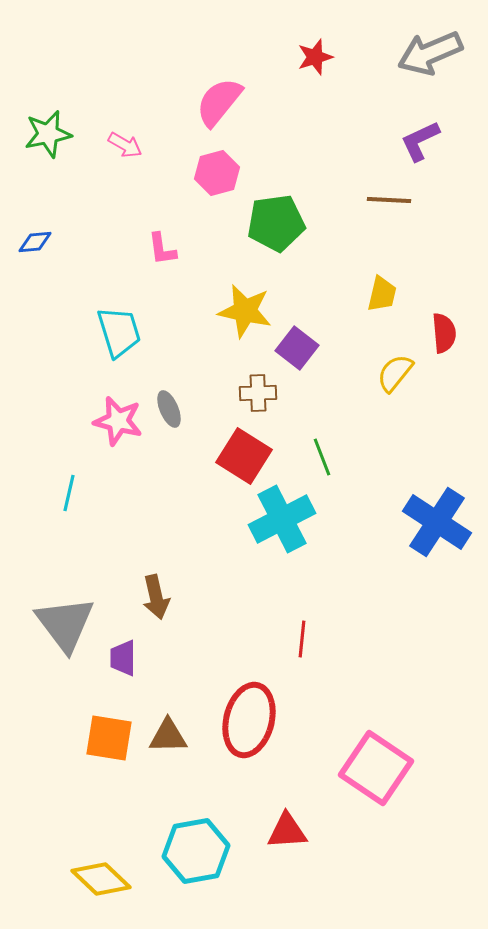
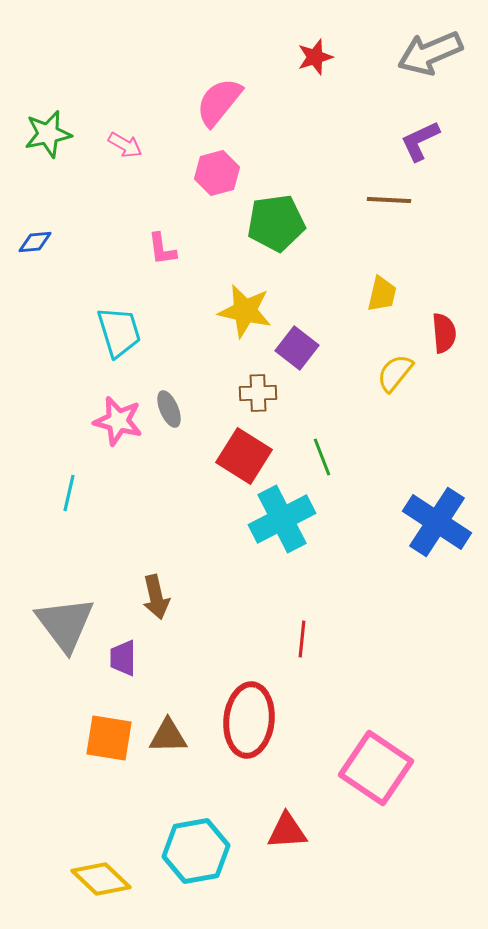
red ellipse: rotated 8 degrees counterclockwise
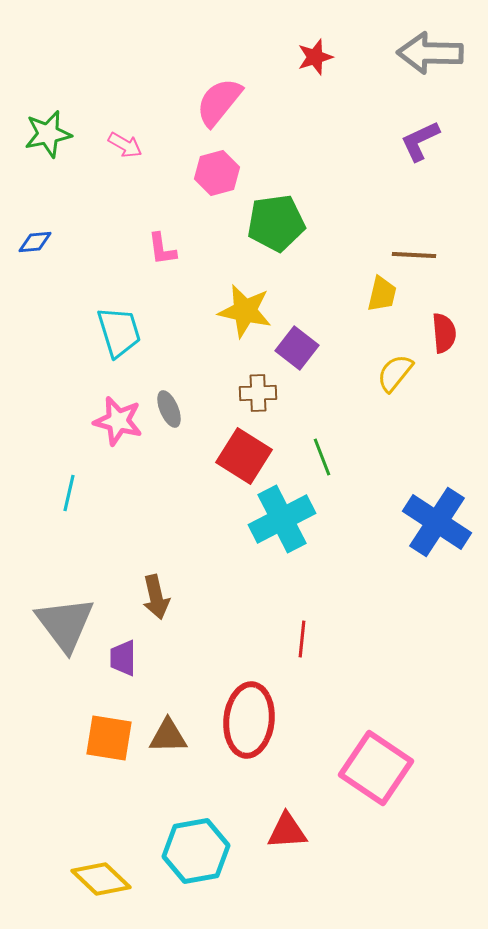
gray arrow: rotated 24 degrees clockwise
brown line: moved 25 px right, 55 px down
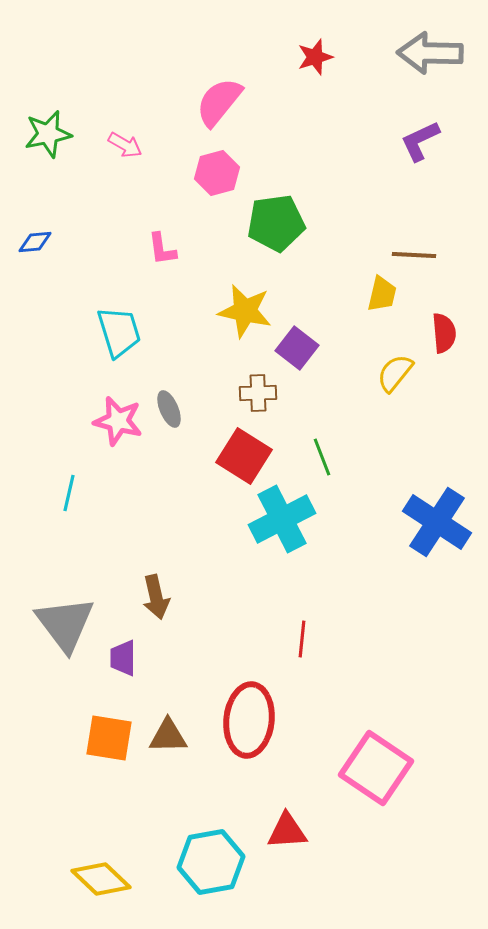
cyan hexagon: moved 15 px right, 11 px down
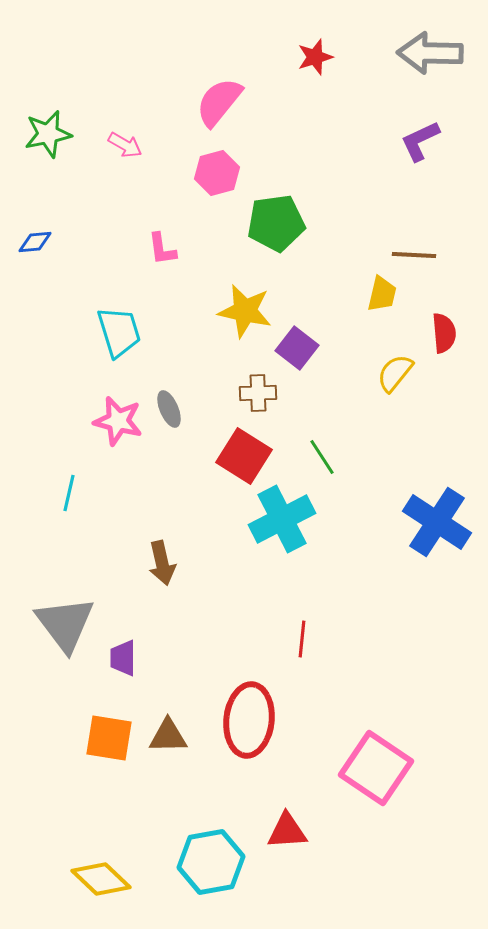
green line: rotated 12 degrees counterclockwise
brown arrow: moved 6 px right, 34 px up
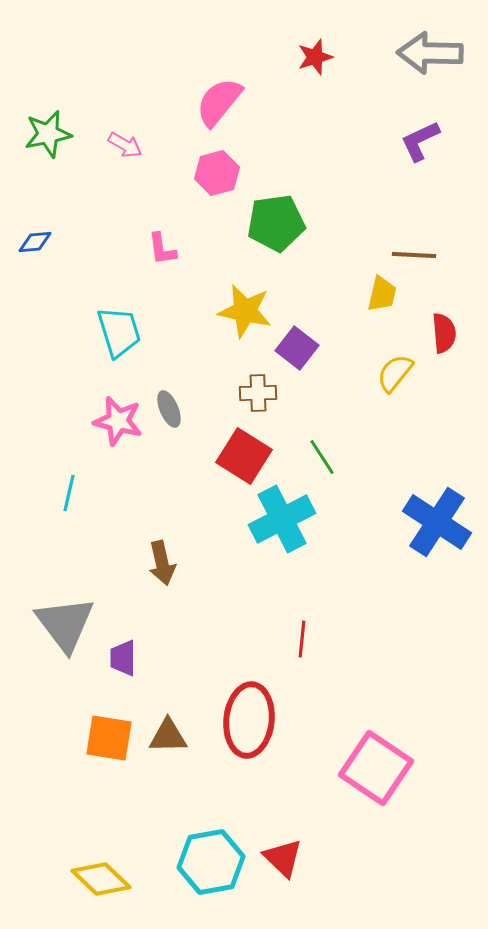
red triangle: moved 4 px left, 27 px down; rotated 48 degrees clockwise
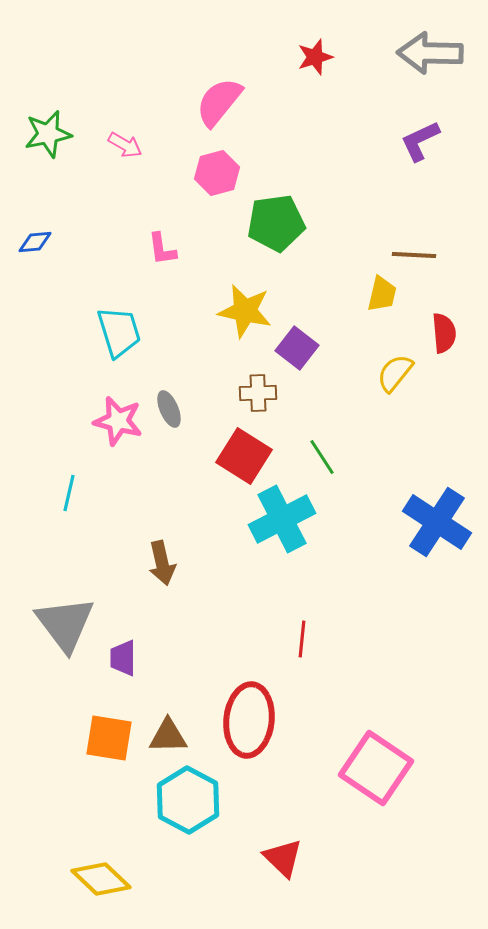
cyan hexagon: moved 23 px left, 62 px up; rotated 22 degrees counterclockwise
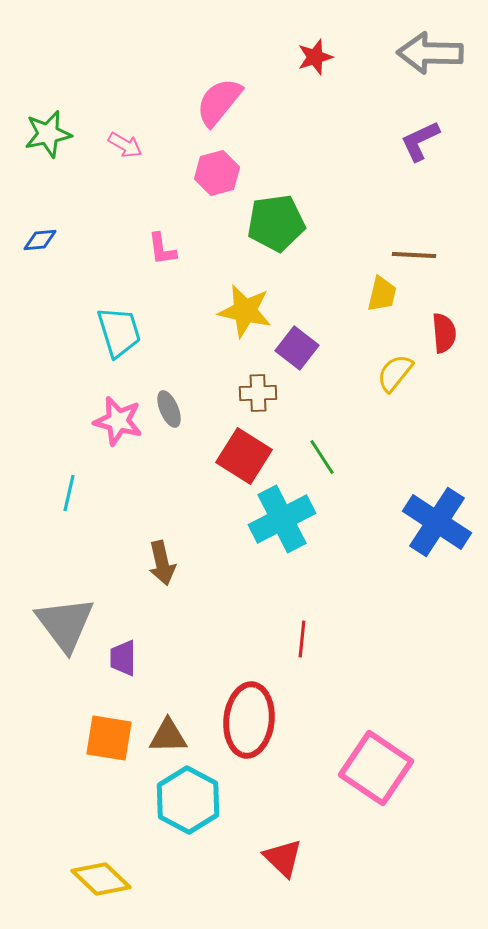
blue diamond: moved 5 px right, 2 px up
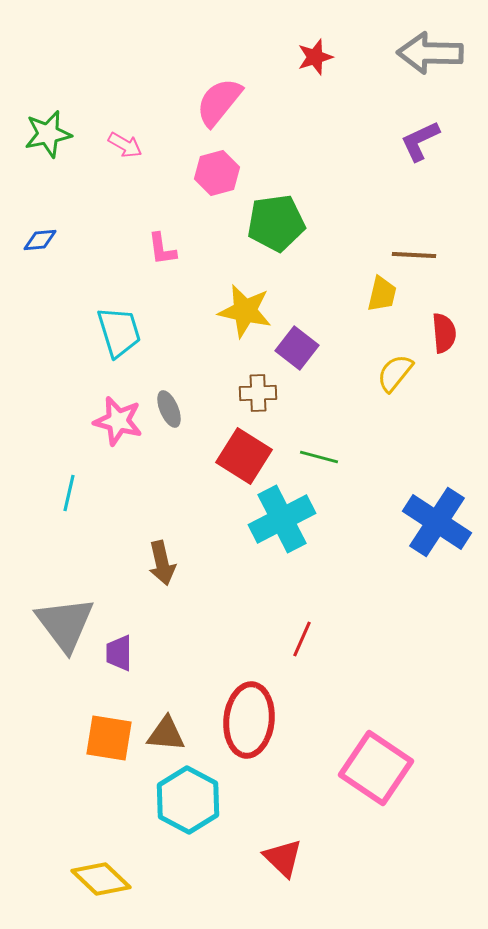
green line: moved 3 px left; rotated 42 degrees counterclockwise
red line: rotated 18 degrees clockwise
purple trapezoid: moved 4 px left, 5 px up
brown triangle: moved 2 px left, 2 px up; rotated 6 degrees clockwise
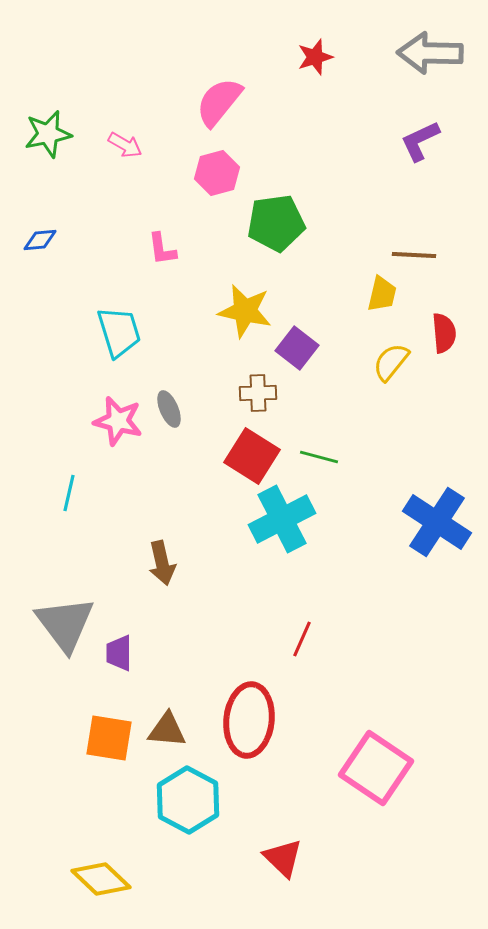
yellow semicircle: moved 4 px left, 11 px up
red square: moved 8 px right
brown triangle: moved 1 px right, 4 px up
